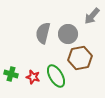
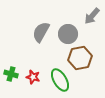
gray semicircle: moved 2 px left, 1 px up; rotated 15 degrees clockwise
green ellipse: moved 4 px right, 4 px down
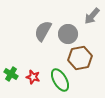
gray semicircle: moved 2 px right, 1 px up
green cross: rotated 16 degrees clockwise
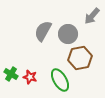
red star: moved 3 px left
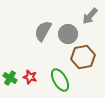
gray arrow: moved 2 px left
brown hexagon: moved 3 px right, 1 px up
green cross: moved 1 px left, 4 px down
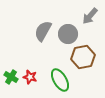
green cross: moved 1 px right, 1 px up
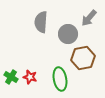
gray arrow: moved 1 px left, 2 px down
gray semicircle: moved 2 px left, 9 px up; rotated 25 degrees counterclockwise
brown hexagon: moved 1 px down
green ellipse: moved 1 px up; rotated 20 degrees clockwise
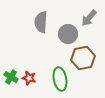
red star: moved 1 px left, 1 px down
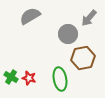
gray semicircle: moved 11 px left, 6 px up; rotated 55 degrees clockwise
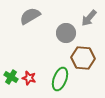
gray circle: moved 2 px left, 1 px up
brown hexagon: rotated 15 degrees clockwise
green ellipse: rotated 30 degrees clockwise
